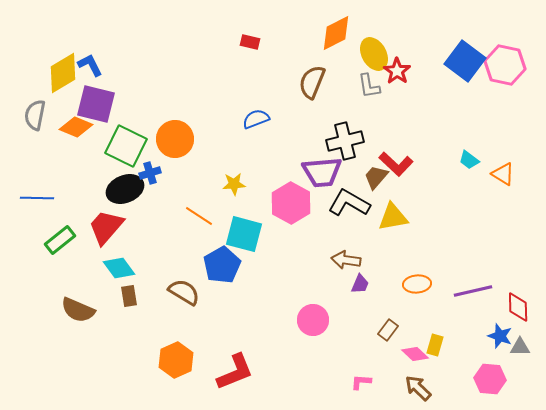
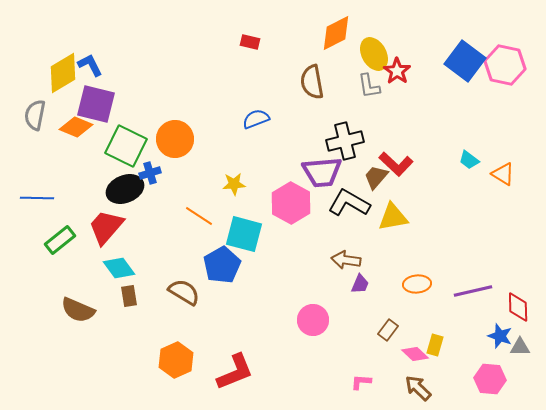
brown semicircle at (312, 82): rotated 32 degrees counterclockwise
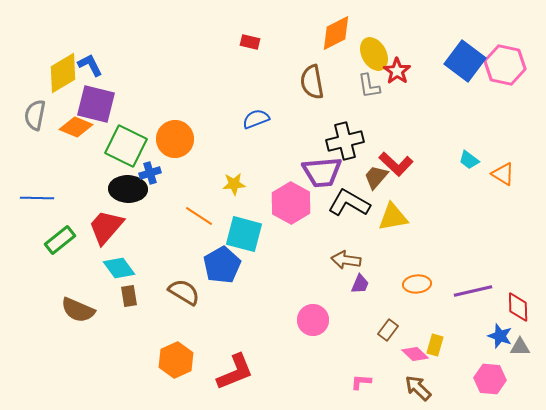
black ellipse at (125, 189): moved 3 px right; rotated 24 degrees clockwise
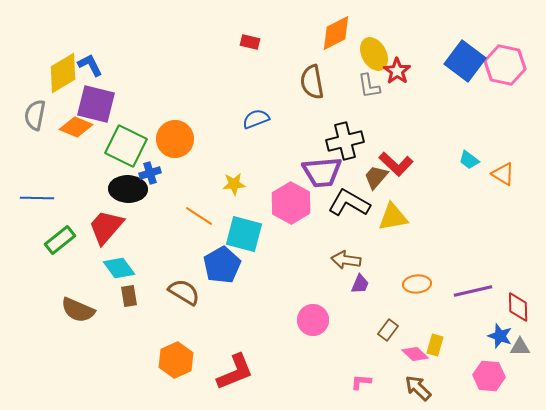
pink hexagon at (490, 379): moved 1 px left, 3 px up
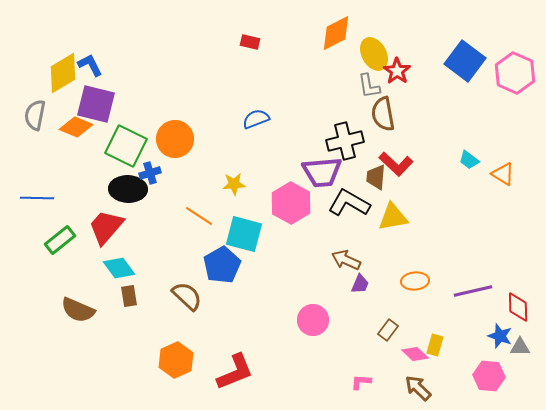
pink hexagon at (505, 65): moved 10 px right, 8 px down; rotated 12 degrees clockwise
brown semicircle at (312, 82): moved 71 px right, 32 px down
brown trapezoid at (376, 177): rotated 36 degrees counterclockwise
brown arrow at (346, 260): rotated 16 degrees clockwise
orange ellipse at (417, 284): moved 2 px left, 3 px up
brown semicircle at (184, 292): moved 3 px right, 4 px down; rotated 12 degrees clockwise
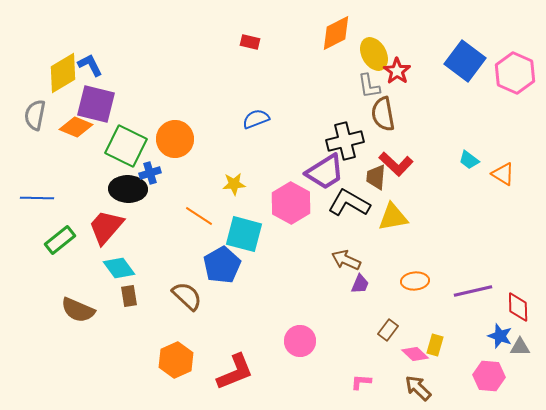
purple trapezoid at (322, 172): moved 3 px right; rotated 27 degrees counterclockwise
pink circle at (313, 320): moved 13 px left, 21 px down
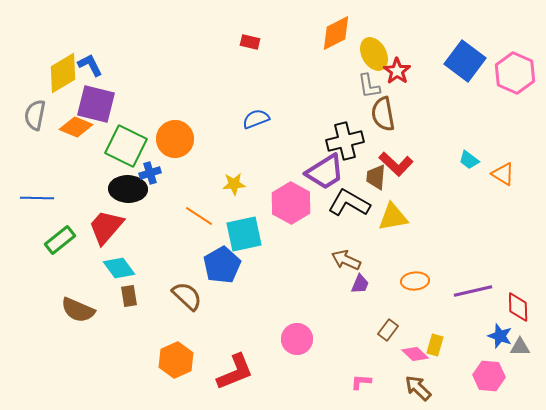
cyan square at (244, 234): rotated 27 degrees counterclockwise
pink circle at (300, 341): moved 3 px left, 2 px up
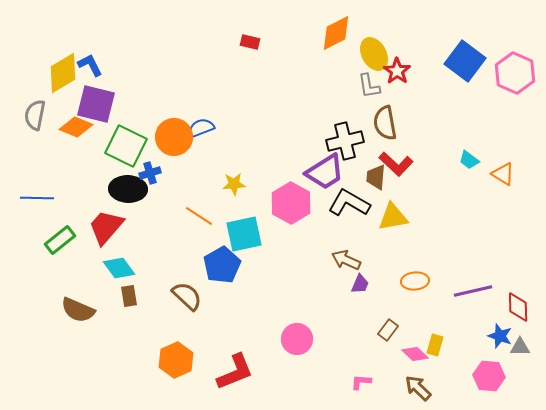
brown semicircle at (383, 114): moved 2 px right, 9 px down
blue semicircle at (256, 119): moved 55 px left, 9 px down
orange circle at (175, 139): moved 1 px left, 2 px up
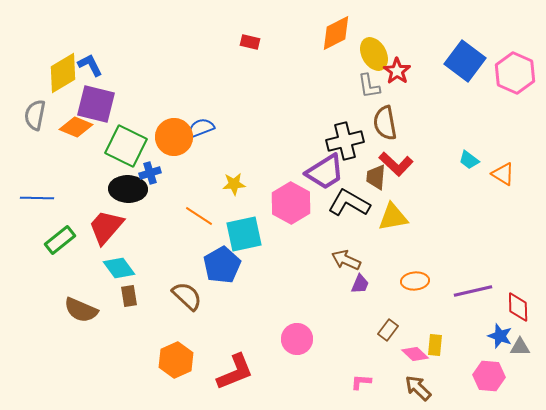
brown semicircle at (78, 310): moved 3 px right
yellow rectangle at (435, 345): rotated 10 degrees counterclockwise
